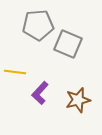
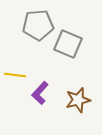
yellow line: moved 3 px down
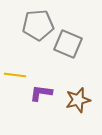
purple L-shape: moved 1 px right; rotated 55 degrees clockwise
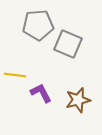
purple L-shape: rotated 55 degrees clockwise
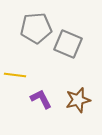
gray pentagon: moved 2 px left, 3 px down
purple L-shape: moved 6 px down
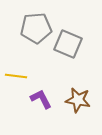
yellow line: moved 1 px right, 1 px down
brown star: rotated 25 degrees clockwise
